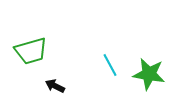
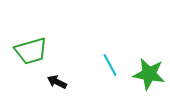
black arrow: moved 2 px right, 4 px up
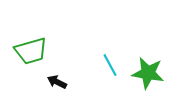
green star: moved 1 px left, 1 px up
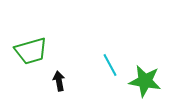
green star: moved 3 px left, 8 px down
black arrow: moved 2 px right, 1 px up; rotated 54 degrees clockwise
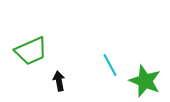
green trapezoid: rotated 8 degrees counterclockwise
green star: rotated 12 degrees clockwise
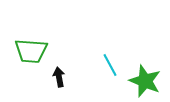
green trapezoid: rotated 28 degrees clockwise
black arrow: moved 4 px up
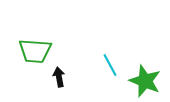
green trapezoid: moved 4 px right
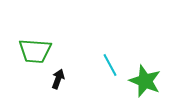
black arrow: moved 1 px left, 2 px down; rotated 30 degrees clockwise
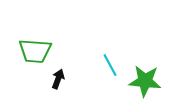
green star: rotated 16 degrees counterclockwise
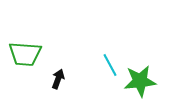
green trapezoid: moved 10 px left, 3 px down
green star: moved 5 px left; rotated 12 degrees counterclockwise
